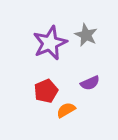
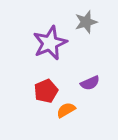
gray star: moved 13 px up; rotated 30 degrees clockwise
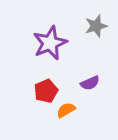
gray star: moved 10 px right, 4 px down
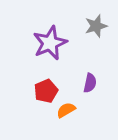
purple semicircle: rotated 54 degrees counterclockwise
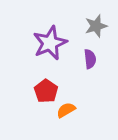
purple semicircle: moved 24 px up; rotated 18 degrees counterclockwise
red pentagon: rotated 15 degrees counterclockwise
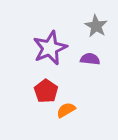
gray star: rotated 25 degrees counterclockwise
purple star: moved 5 px down
purple semicircle: rotated 78 degrees counterclockwise
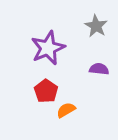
purple star: moved 2 px left
purple semicircle: moved 9 px right, 10 px down
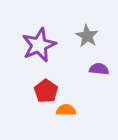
gray star: moved 9 px left, 10 px down
purple star: moved 9 px left, 3 px up
orange semicircle: rotated 30 degrees clockwise
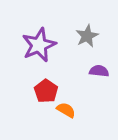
gray star: rotated 15 degrees clockwise
purple semicircle: moved 2 px down
orange semicircle: rotated 30 degrees clockwise
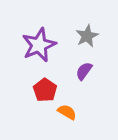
purple semicircle: moved 15 px left; rotated 60 degrees counterclockwise
red pentagon: moved 1 px left, 1 px up
orange semicircle: moved 1 px right, 2 px down
